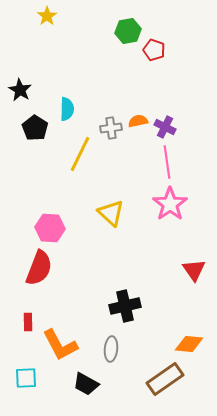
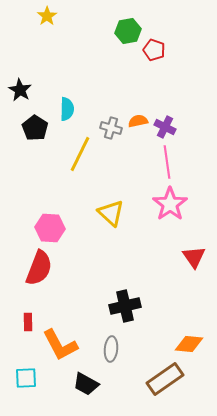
gray cross: rotated 25 degrees clockwise
red triangle: moved 13 px up
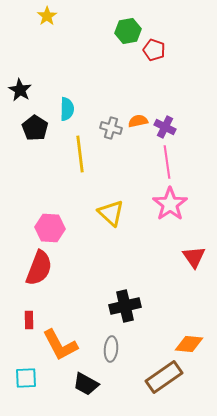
yellow line: rotated 33 degrees counterclockwise
red rectangle: moved 1 px right, 2 px up
brown rectangle: moved 1 px left, 2 px up
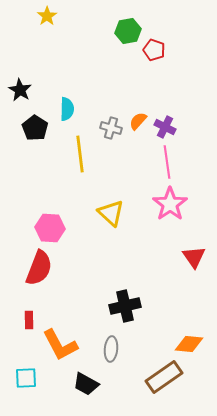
orange semicircle: rotated 36 degrees counterclockwise
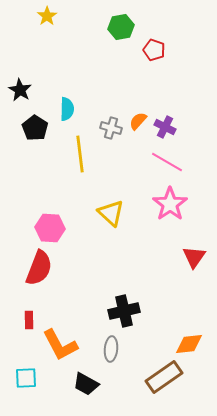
green hexagon: moved 7 px left, 4 px up
pink line: rotated 52 degrees counterclockwise
red triangle: rotated 10 degrees clockwise
black cross: moved 1 px left, 5 px down
orange diamond: rotated 12 degrees counterclockwise
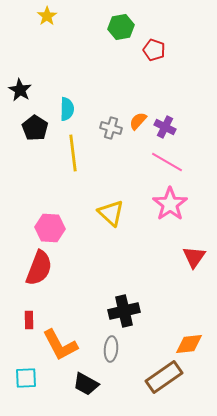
yellow line: moved 7 px left, 1 px up
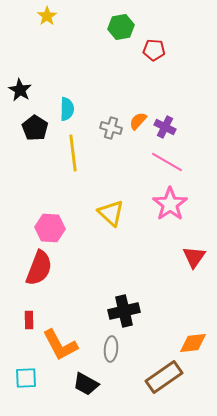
red pentagon: rotated 15 degrees counterclockwise
orange diamond: moved 4 px right, 1 px up
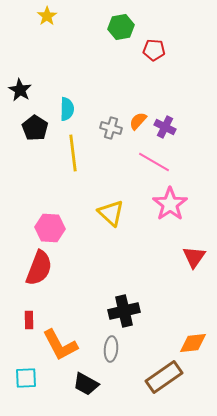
pink line: moved 13 px left
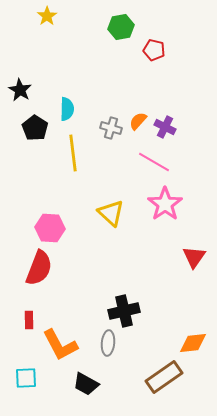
red pentagon: rotated 10 degrees clockwise
pink star: moved 5 px left
gray ellipse: moved 3 px left, 6 px up
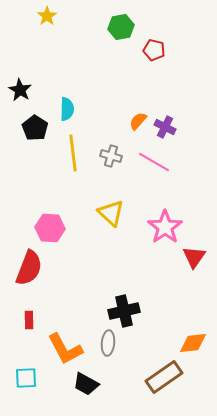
gray cross: moved 28 px down
pink star: moved 23 px down
red semicircle: moved 10 px left
orange L-shape: moved 5 px right, 4 px down
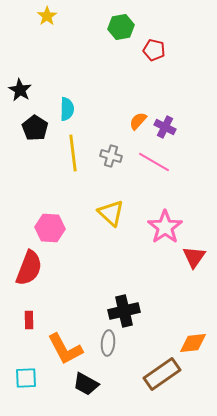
brown rectangle: moved 2 px left, 3 px up
